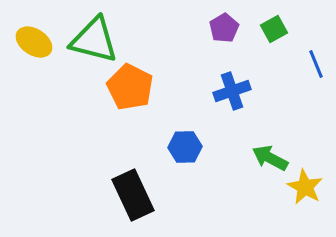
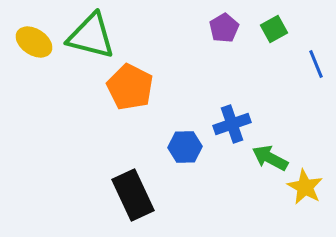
green triangle: moved 3 px left, 4 px up
blue cross: moved 33 px down
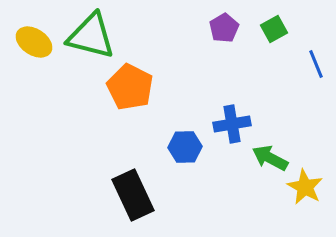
blue cross: rotated 9 degrees clockwise
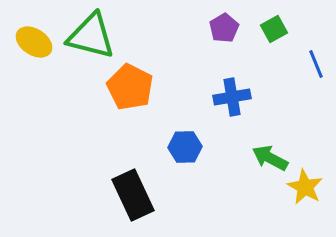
blue cross: moved 27 px up
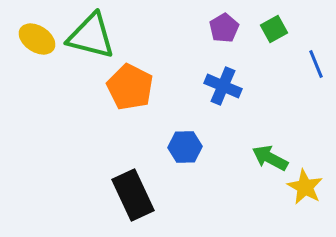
yellow ellipse: moved 3 px right, 3 px up
blue cross: moved 9 px left, 11 px up; rotated 33 degrees clockwise
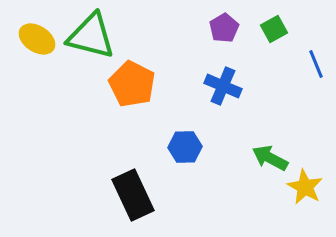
orange pentagon: moved 2 px right, 3 px up
